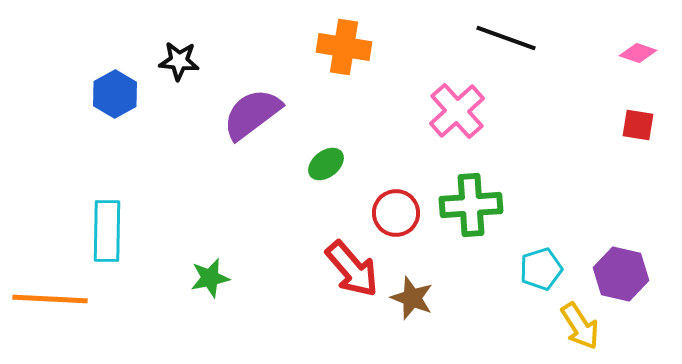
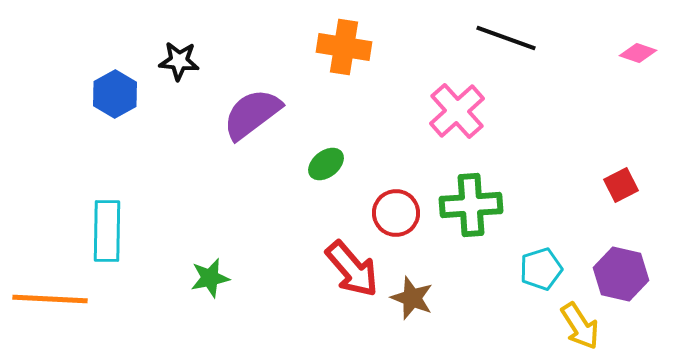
red square: moved 17 px left, 60 px down; rotated 36 degrees counterclockwise
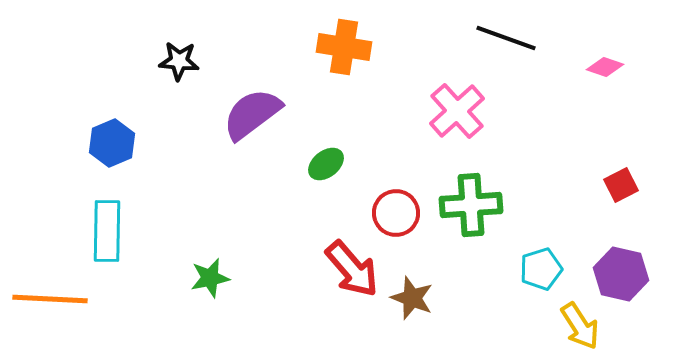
pink diamond: moved 33 px left, 14 px down
blue hexagon: moved 3 px left, 49 px down; rotated 6 degrees clockwise
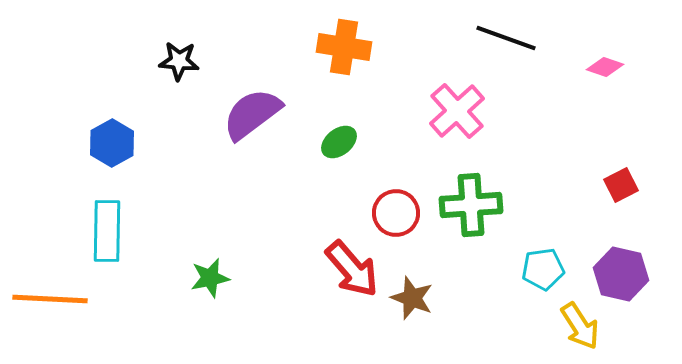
blue hexagon: rotated 6 degrees counterclockwise
green ellipse: moved 13 px right, 22 px up
cyan pentagon: moved 2 px right; rotated 9 degrees clockwise
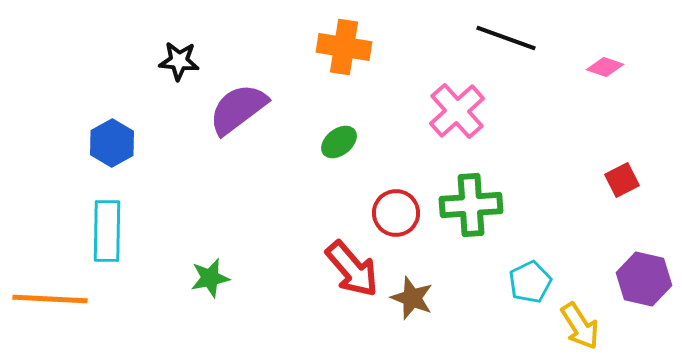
purple semicircle: moved 14 px left, 5 px up
red square: moved 1 px right, 5 px up
cyan pentagon: moved 13 px left, 13 px down; rotated 18 degrees counterclockwise
purple hexagon: moved 23 px right, 5 px down
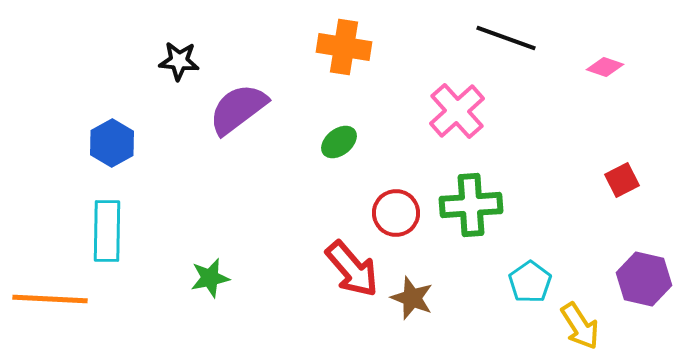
cyan pentagon: rotated 9 degrees counterclockwise
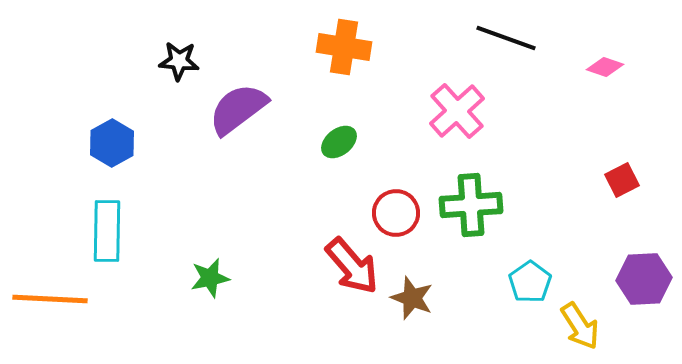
red arrow: moved 3 px up
purple hexagon: rotated 16 degrees counterclockwise
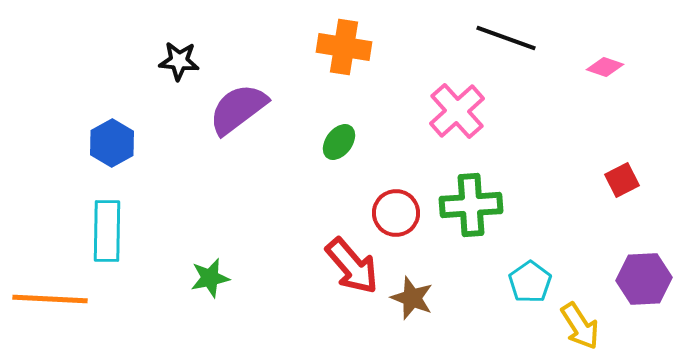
green ellipse: rotated 15 degrees counterclockwise
